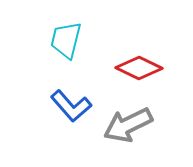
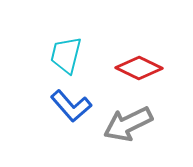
cyan trapezoid: moved 15 px down
gray arrow: moved 1 px up
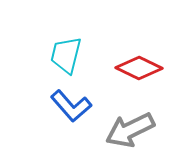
gray arrow: moved 2 px right, 6 px down
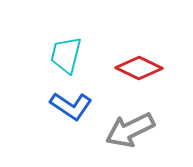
blue L-shape: rotated 15 degrees counterclockwise
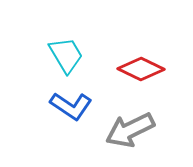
cyan trapezoid: rotated 135 degrees clockwise
red diamond: moved 2 px right, 1 px down
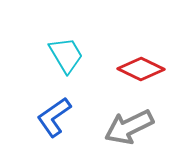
blue L-shape: moved 17 px left, 11 px down; rotated 111 degrees clockwise
gray arrow: moved 1 px left, 3 px up
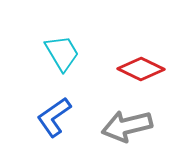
cyan trapezoid: moved 4 px left, 2 px up
gray arrow: moved 2 px left, 1 px up; rotated 12 degrees clockwise
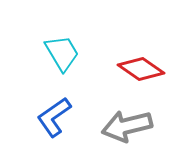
red diamond: rotated 9 degrees clockwise
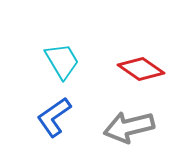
cyan trapezoid: moved 8 px down
gray arrow: moved 2 px right, 1 px down
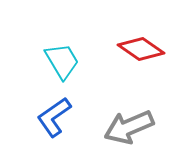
red diamond: moved 20 px up
gray arrow: rotated 9 degrees counterclockwise
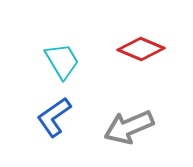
red diamond: rotated 12 degrees counterclockwise
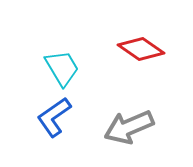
red diamond: rotated 12 degrees clockwise
cyan trapezoid: moved 7 px down
